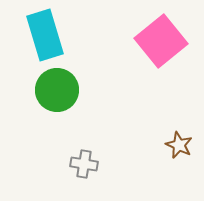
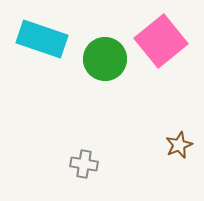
cyan rectangle: moved 3 px left, 4 px down; rotated 54 degrees counterclockwise
green circle: moved 48 px right, 31 px up
brown star: rotated 24 degrees clockwise
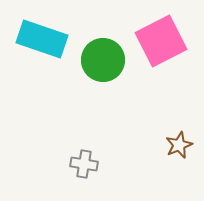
pink square: rotated 12 degrees clockwise
green circle: moved 2 px left, 1 px down
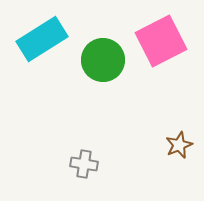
cyan rectangle: rotated 51 degrees counterclockwise
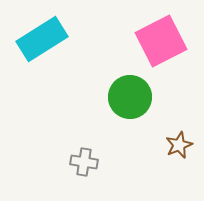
green circle: moved 27 px right, 37 px down
gray cross: moved 2 px up
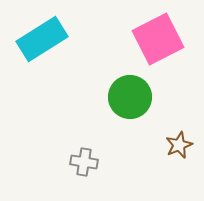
pink square: moved 3 px left, 2 px up
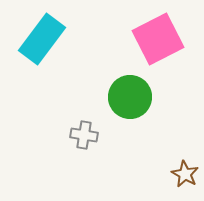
cyan rectangle: rotated 21 degrees counterclockwise
brown star: moved 6 px right, 29 px down; rotated 20 degrees counterclockwise
gray cross: moved 27 px up
